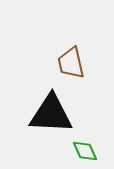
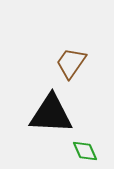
brown trapezoid: rotated 48 degrees clockwise
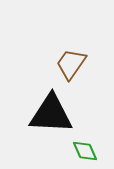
brown trapezoid: moved 1 px down
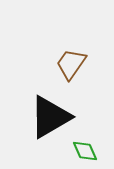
black triangle: moved 1 px left, 3 px down; rotated 33 degrees counterclockwise
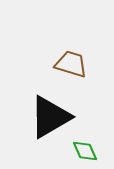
brown trapezoid: rotated 72 degrees clockwise
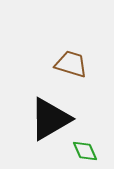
black triangle: moved 2 px down
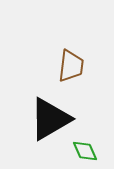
brown trapezoid: moved 2 px down; rotated 80 degrees clockwise
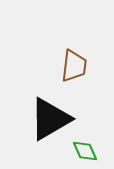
brown trapezoid: moved 3 px right
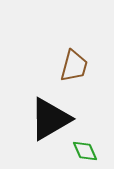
brown trapezoid: rotated 8 degrees clockwise
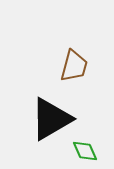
black triangle: moved 1 px right
